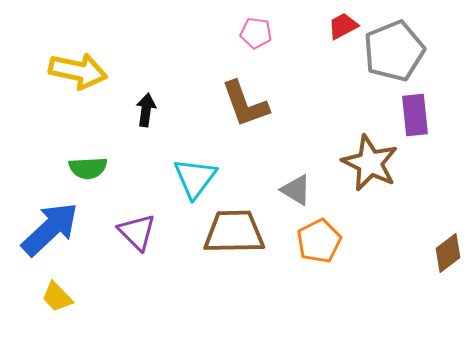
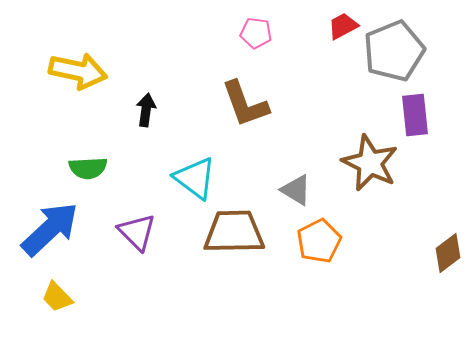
cyan triangle: rotated 30 degrees counterclockwise
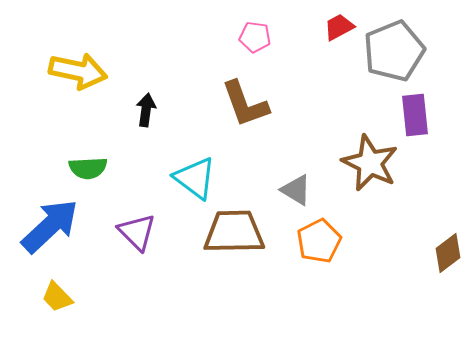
red trapezoid: moved 4 px left, 1 px down
pink pentagon: moved 1 px left, 4 px down
blue arrow: moved 3 px up
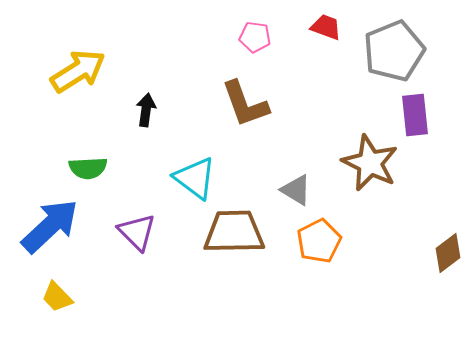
red trapezoid: moved 13 px left; rotated 48 degrees clockwise
yellow arrow: rotated 44 degrees counterclockwise
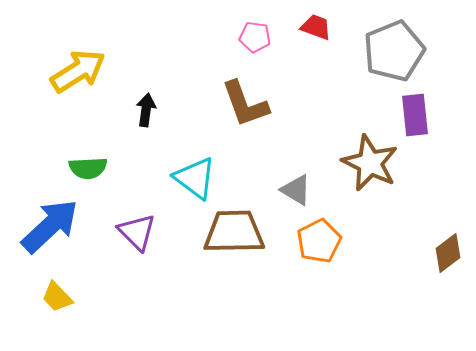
red trapezoid: moved 10 px left
